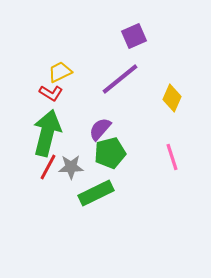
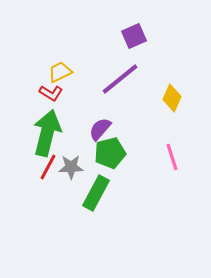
green rectangle: rotated 36 degrees counterclockwise
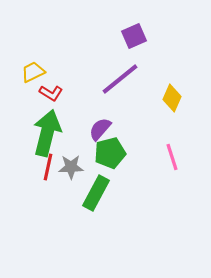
yellow trapezoid: moved 27 px left
red line: rotated 16 degrees counterclockwise
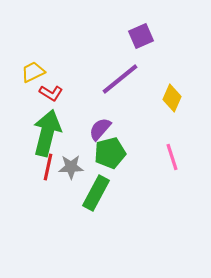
purple square: moved 7 px right
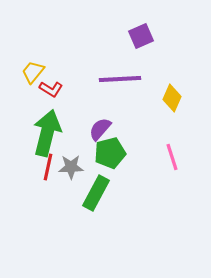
yellow trapezoid: rotated 25 degrees counterclockwise
purple line: rotated 36 degrees clockwise
red L-shape: moved 4 px up
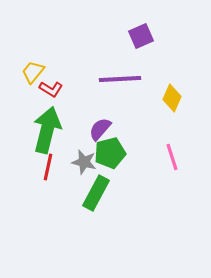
green arrow: moved 3 px up
gray star: moved 13 px right, 5 px up; rotated 15 degrees clockwise
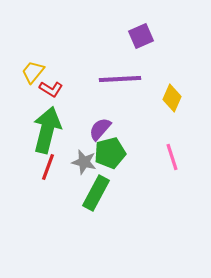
red line: rotated 8 degrees clockwise
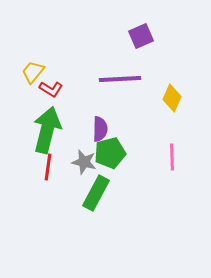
purple semicircle: rotated 140 degrees clockwise
pink line: rotated 16 degrees clockwise
red line: rotated 12 degrees counterclockwise
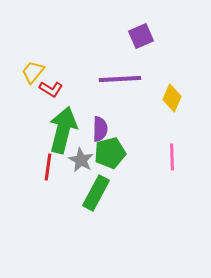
green arrow: moved 16 px right
gray star: moved 3 px left, 2 px up; rotated 15 degrees clockwise
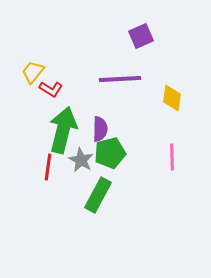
yellow diamond: rotated 16 degrees counterclockwise
green rectangle: moved 2 px right, 2 px down
